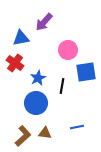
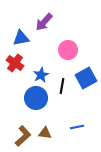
blue square: moved 6 px down; rotated 20 degrees counterclockwise
blue star: moved 3 px right, 3 px up
blue circle: moved 5 px up
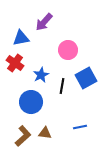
blue circle: moved 5 px left, 4 px down
blue line: moved 3 px right
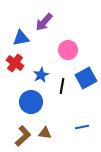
blue line: moved 2 px right
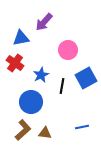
brown L-shape: moved 6 px up
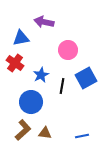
purple arrow: rotated 60 degrees clockwise
blue line: moved 9 px down
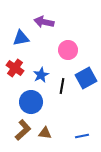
red cross: moved 5 px down
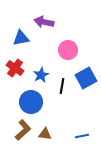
brown triangle: moved 1 px down
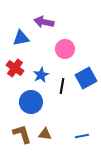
pink circle: moved 3 px left, 1 px up
brown L-shape: moved 1 px left, 4 px down; rotated 65 degrees counterclockwise
